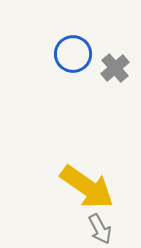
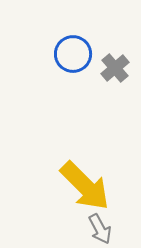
yellow arrow: moved 2 px left, 1 px up; rotated 10 degrees clockwise
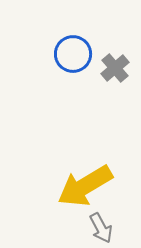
yellow arrow: rotated 104 degrees clockwise
gray arrow: moved 1 px right, 1 px up
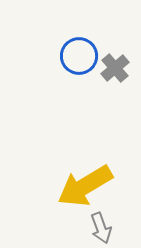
blue circle: moved 6 px right, 2 px down
gray arrow: rotated 8 degrees clockwise
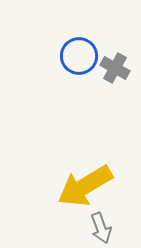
gray cross: rotated 20 degrees counterclockwise
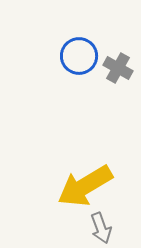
gray cross: moved 3 px right
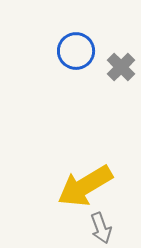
blue circle: moved 3 px left, 5 px up
gray cross: moved 3 px right, 1 px up; rotated 16 degrees clockwise
